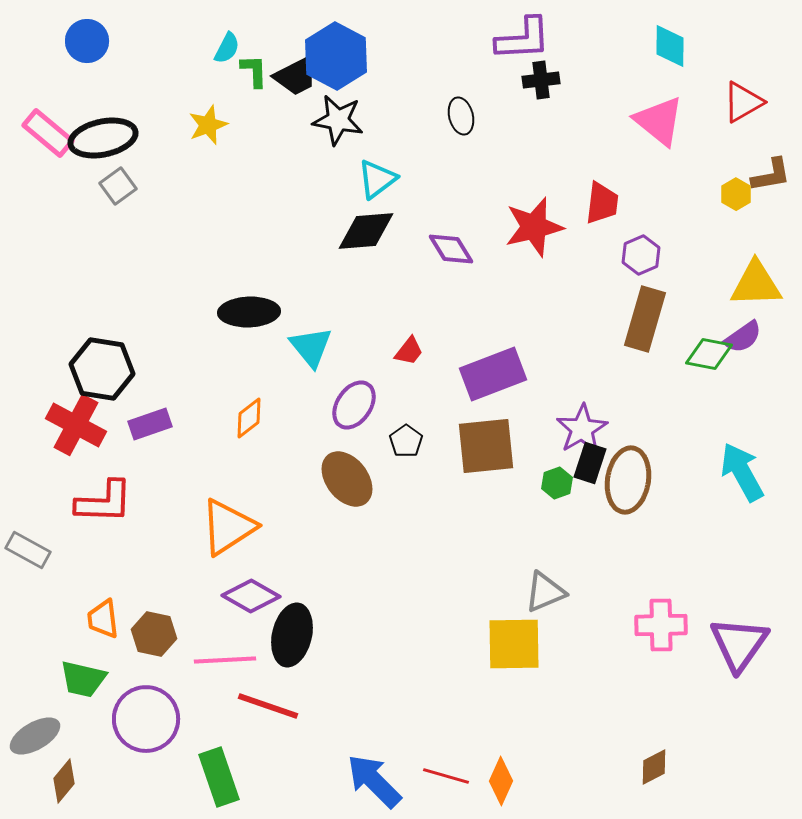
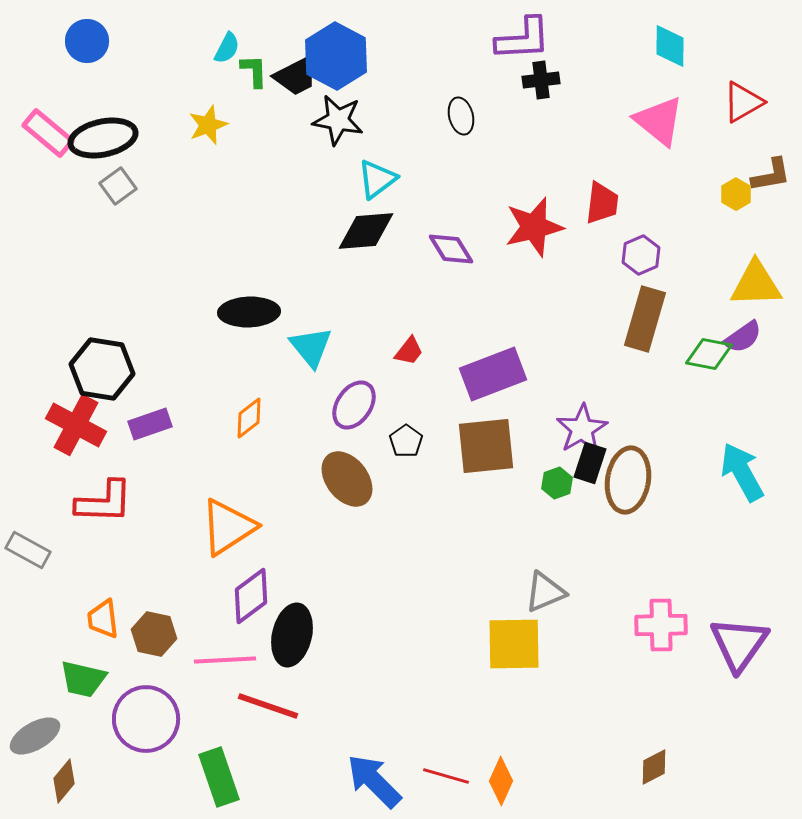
purple diamond at (251, 596): rotated 66 degrees counterclockwise
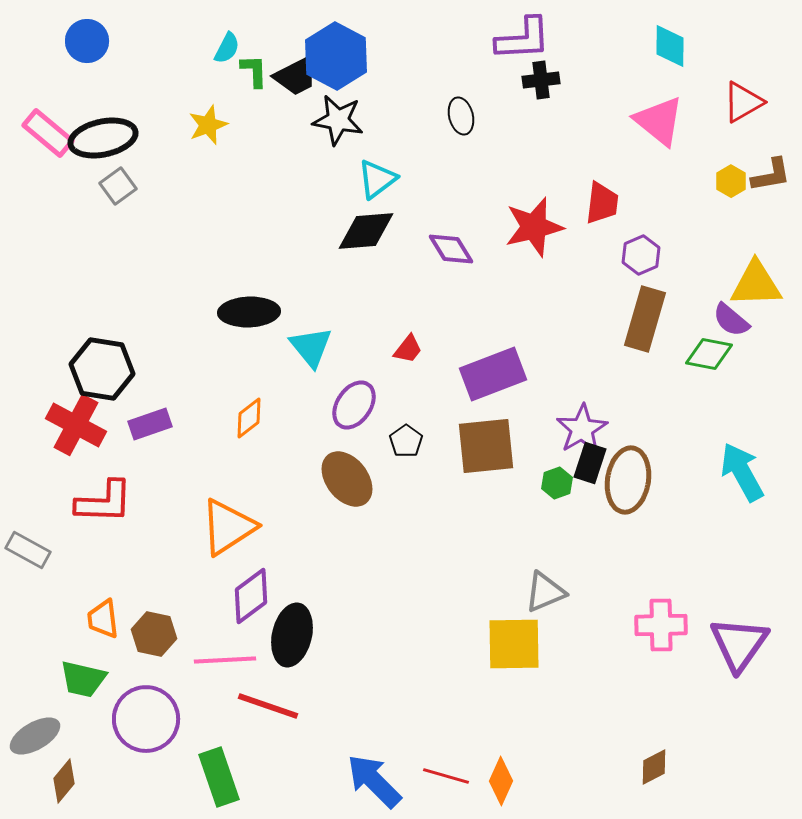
yellow hexagon at (736, 194): moved 5 px left, 13 px up
purple semicircle at (743, 337): moved 12 px left, 17 px up; rotated 75 degrees clockwise
red trapezoid at (409, 351): moved 1 px left, 2 px up
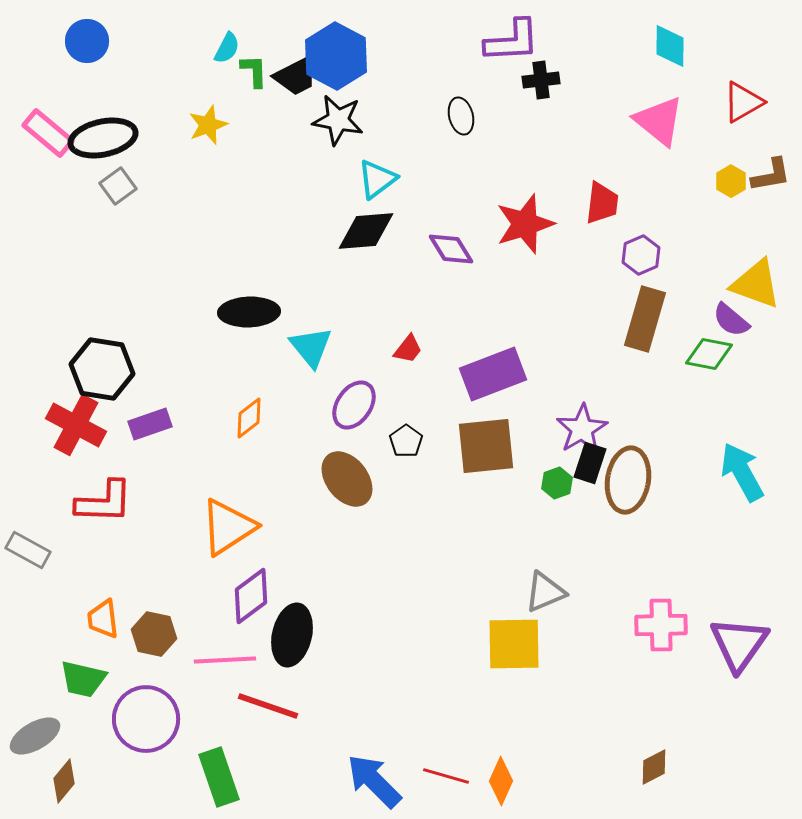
purple L-shape at (523, 39): moved 11 px left, 2 px down
red star at (534, 227): moved 9 px left, 3 px up; rotated 4 degrees counterclockwise
yellow triangle at (756, 284): rotated 22 degrees clockwise
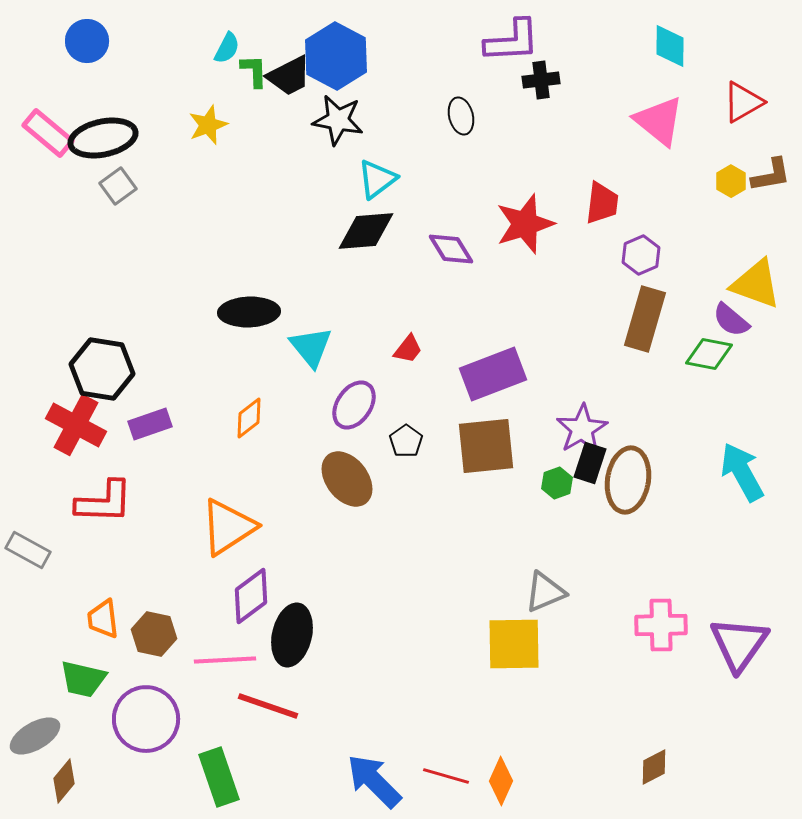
black trapezoid at (296, 76): moved 7 px left
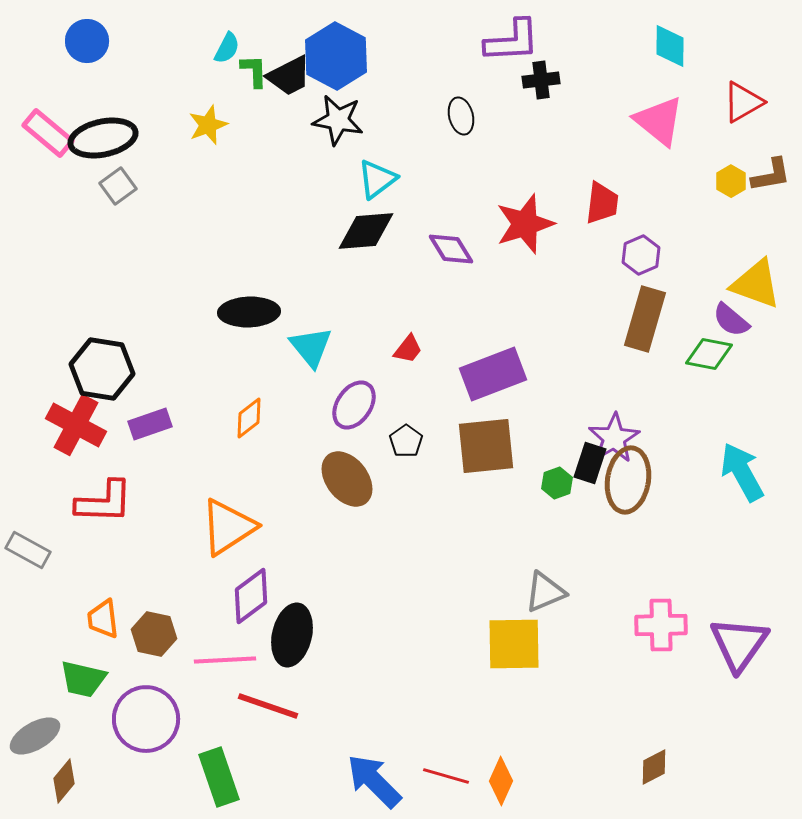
purple star at (582, 429): moved 32 px right, 9 px down
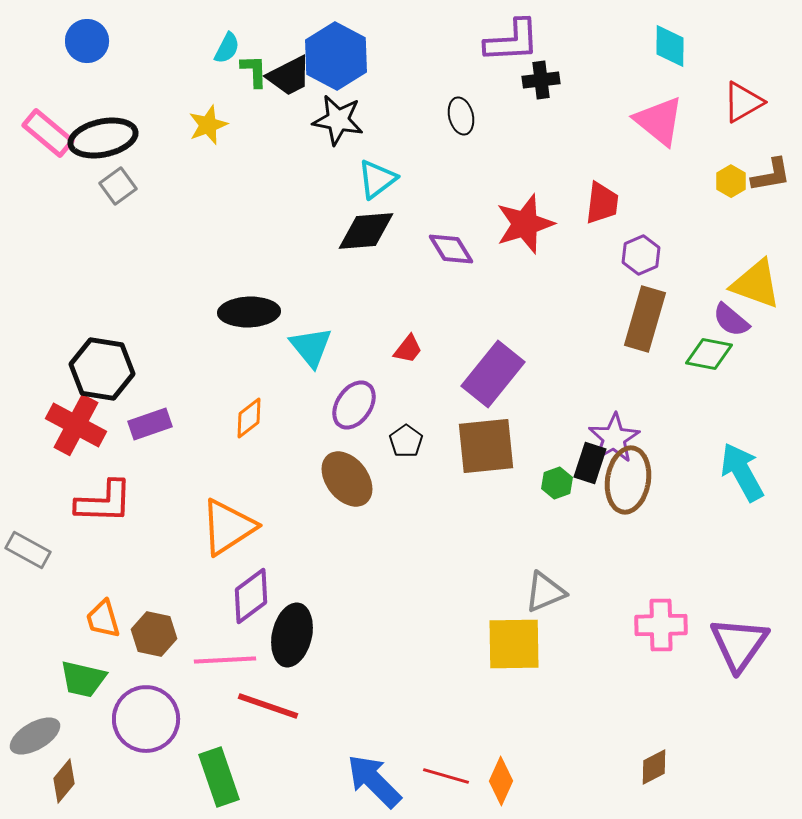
purple rectangle at (493, 374): rotated 30 degrees counterclockwise
orange trapezoid at (103, 619): rotated 9 degrees counterclockwise
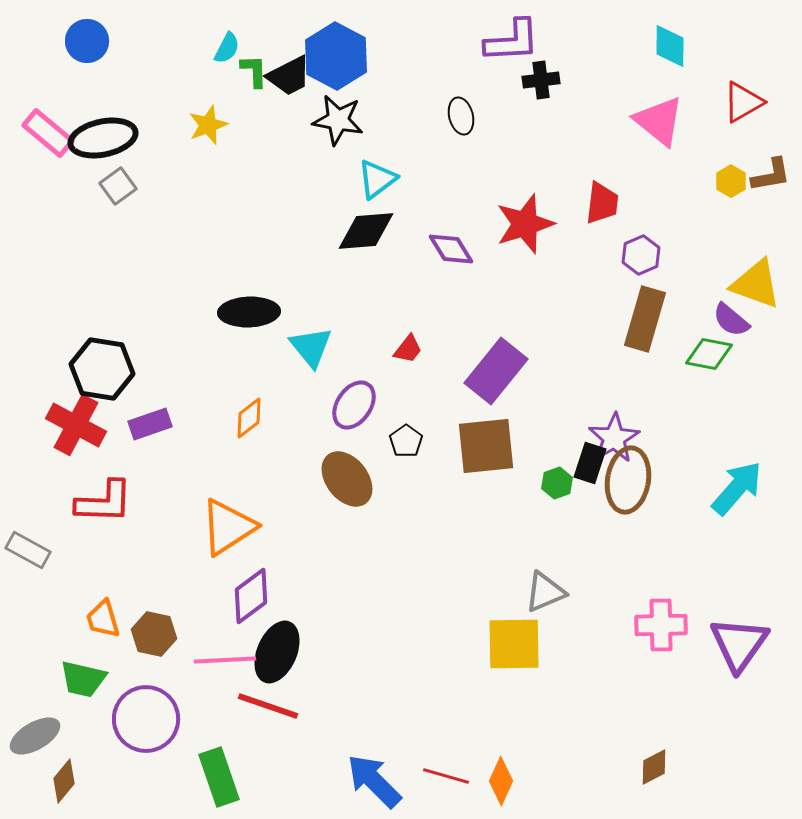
purple rectangle at (493, 374): moved 3 px right, 3 px up
cyan arrow at (742, 472): moved 5 px left, 16 px down; rotated 70 degrees clockwise
black ellipse at (292, 635): moved 15 px left, 17 px down; rotated 10 degrees clockwise
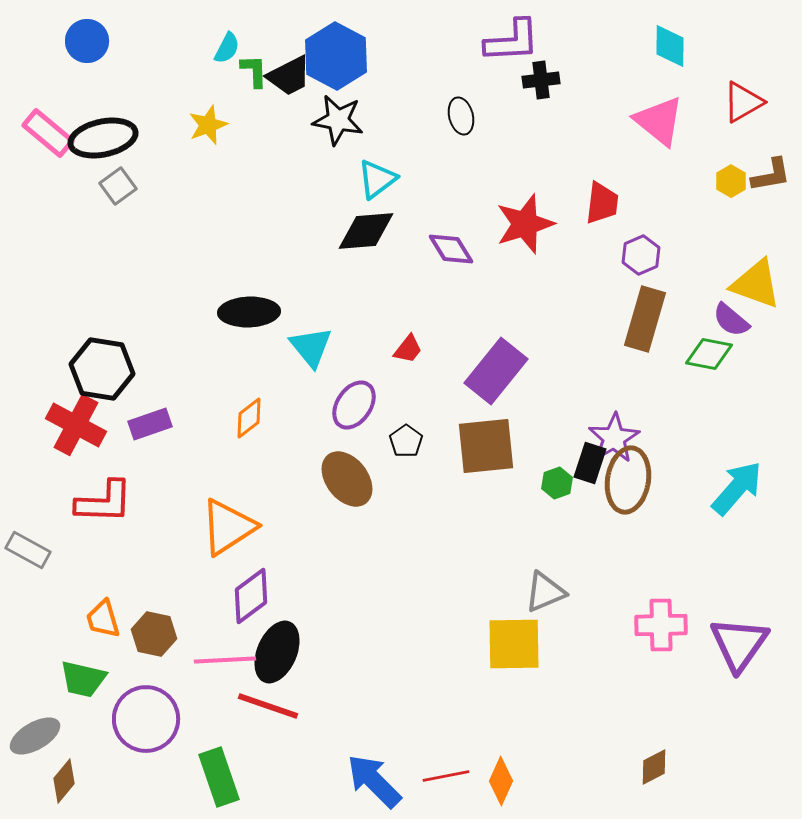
red line at (446, 776): rotated 27 degrees counterclockwise
